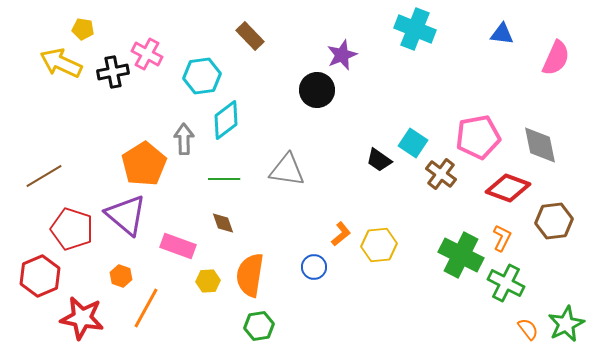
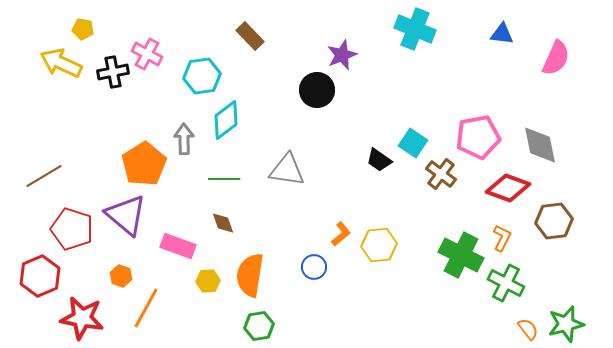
green star at (566, 324): rotated 12 degrees clockwise
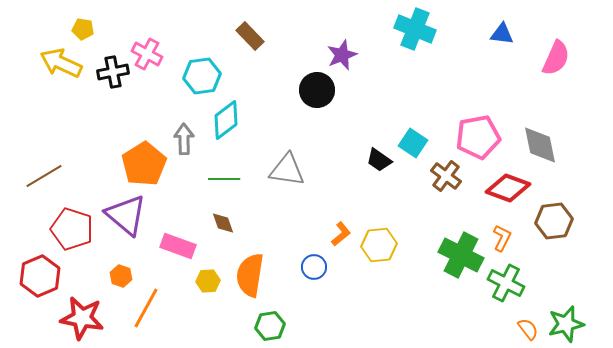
brown cross at (441, 174): moved 5 px right, 2 px down
green hexagon at (259, 326): moved 11 px right
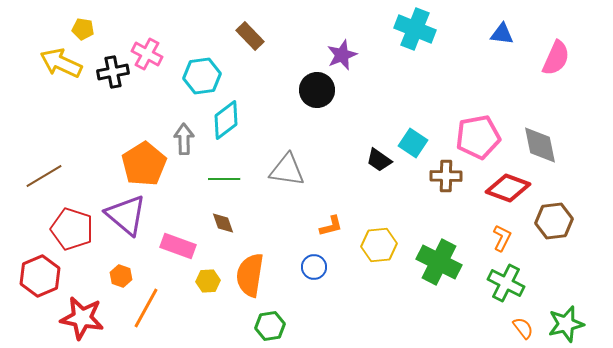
brown cross at (446, 176): rotated 36 degrees counterclockwise
orange L-shape at (341, 234): moved 10 px left, 8 px up; rotated 25 degrees clockwise
green cross at (461, 255): moved 22 px left, 7 px down
orange semicircle at (528, 329): moved 5 px left, 1 px up
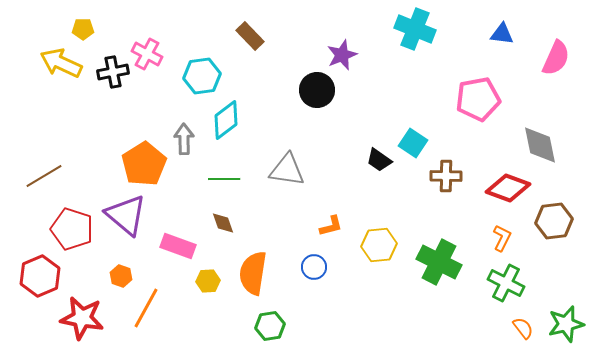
yellow pentagon at (83, 29): rotated 10 degrees counterclockwise
pink pentagon at (478, 137): moved 38 px up
orange semicircle at (250, 275): moved 3 px right, 2 px up
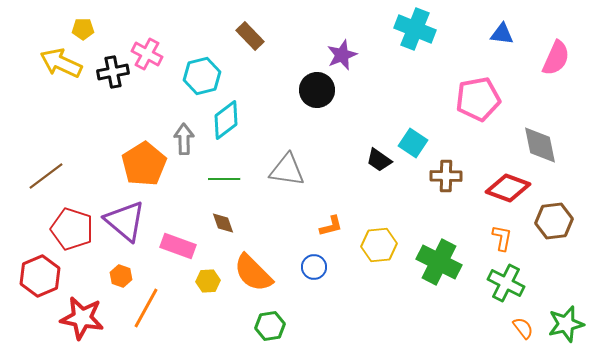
cyan hexagon at (202, 76): rotated 6 degrees counterclockwise
brown line at (44, 176): moved 2 px right; rotated 6 degrees counterclockwise
purple triangle at (126, 215): moved 1 px left, 6 px down
orange L-shape at (502, 238): rotated 16 degrees counterclockwise
orange semicircle at (253, 273): rotated 54 degrees counterclockwise
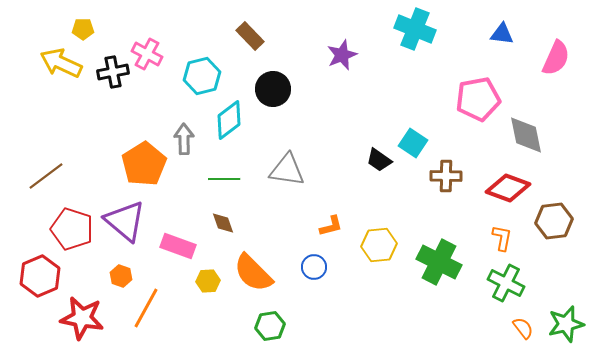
black circle at (317, 90): moved 44 px left, 1 px up
cyan diamond at (226, 120): moved 3 px right
gray diamond at (540, 145): moved 14 px left, 10 px up
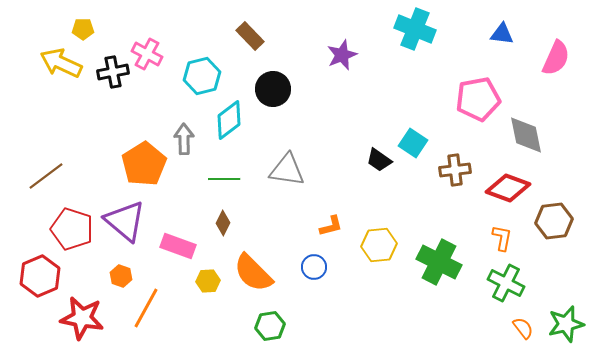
brown cross at (446, 176): moved 9 px right, 6 px up; rotated 8 degrees counterclockwise
brown diamond at (223, 223): rotated 45 degrees clockwise
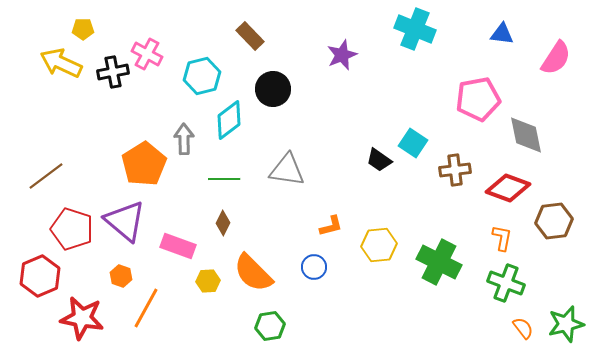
pink semicircle at (556, 58): rotated 9 degrees clockwise
green cross at (506, 283): rotated 6 degrees counterclockwise
